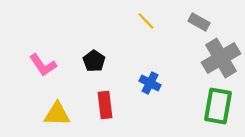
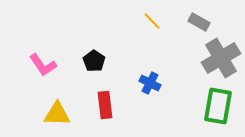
yellow line: moved 6 px right
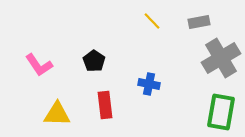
gray rectangle: rotated 40 degrees counterclockwise
pink L-shape: moved 4 px left
blue cross: moved 1 px left, 1 px down; rotated 15 degrees counterclockwise
green rectangle: moved 3 px right, 6 px down
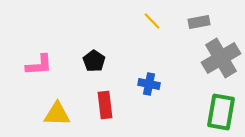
pink L-shape: rotated 60 degrees counterclockwise
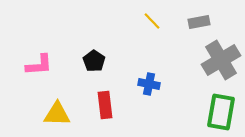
gray cross: moved 2 px down
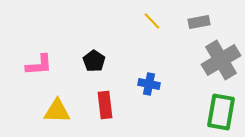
yellow triangle: moved 3 px up
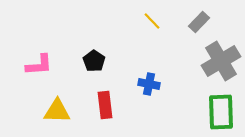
gray rectangle: rotated 35 degrees counterclockwise
gray cross: moved 1 px down
green rectangle: rotated 12 degrees counterclockwise
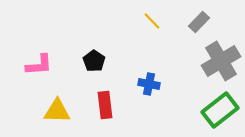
green rectangle: moved 1 px left, 2 px up; rotated 54 degrees clockwise
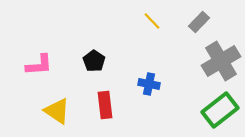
yellow triangle: rotated 32 degrees clockwise
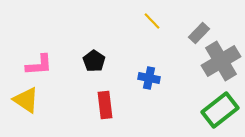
gray rectangle: moved 11 px down
blue cross: moved 6 px up
yellow triangle: moved 31 px left, 11 px up
